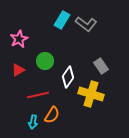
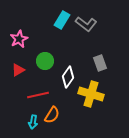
gray rectangle: moved 1 px left, 3 px up; rotated 14 degrees clockwise
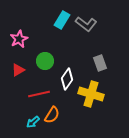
white diamond: moved 1 px left, 2 px down
red line: moved 1 px right, 1 px up
cyan arrow: rotated 40 degrees clockwise
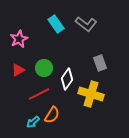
cyan rectangle: moved 6 px left, 4 px down; rotated 66 degrees counterclockwise
green circle: moved 1 px left, 7 px down
red line: rotated 15 degrees counterclockwise
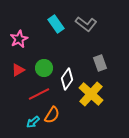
yellow cross: rotated 25 degrees clockwise
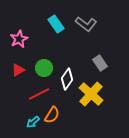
gray rectangle: rotated 14 degrees counterclockwise
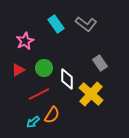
pink star: moved 6 px right, 2 px down
white diamond: rotated 35 degrees counterclockwise
